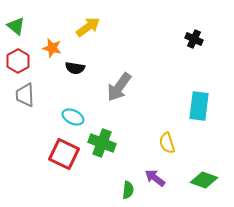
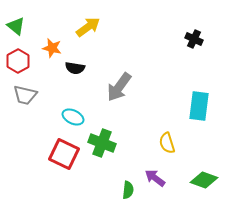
gray trapezoid: rotated 75 degrees counterclockwise
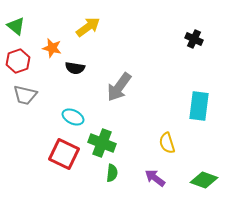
red hexagon: rotated 10 degrees clockwise
green semicircle: moved 16 px left, 17 px up
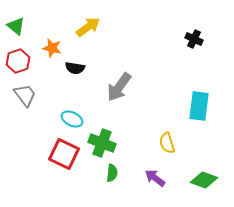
gray trapezoid: rotated 140 degrees counterclockwise
cyan ellipse: moved 1 px left, 2 px down
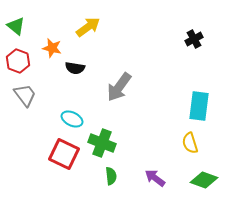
black cross: rotated 36 degrees clockwise
red hexagon: rotated 20 degrees counterclockwise
yellow semicircle: moved 23 px right
green semicircle: moved 1 px left, 3 px down; rotated 12 degrees counterclockwise
